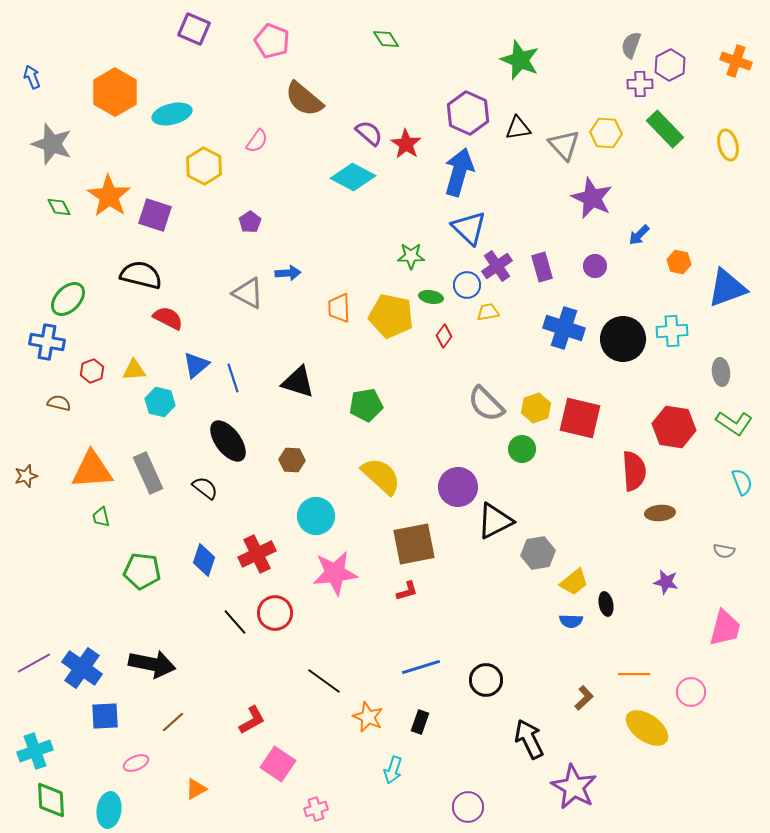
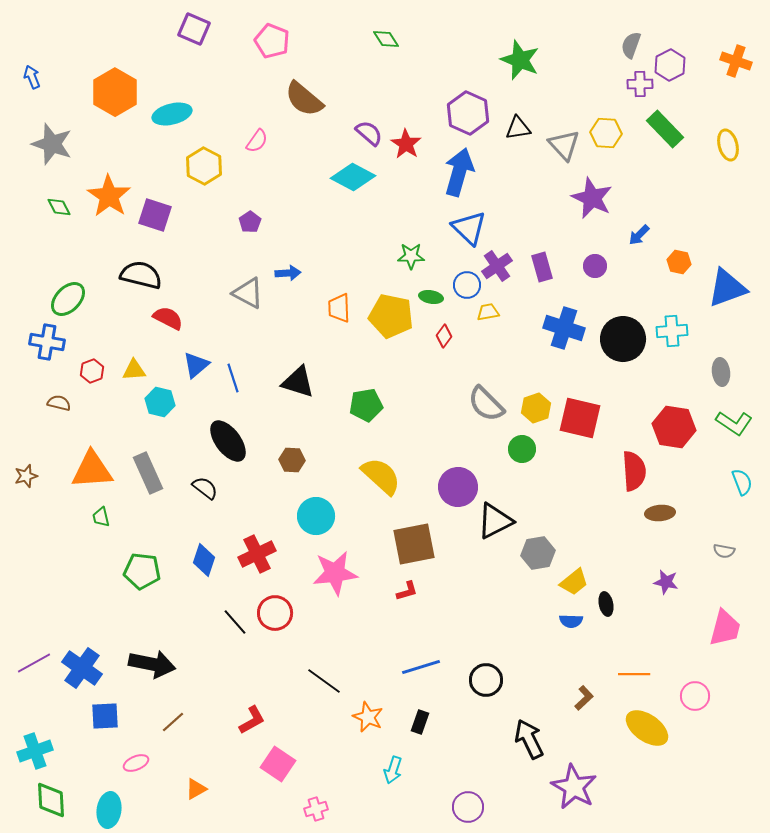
pink circle at (691, 692): moved 4 px right, 4 px down
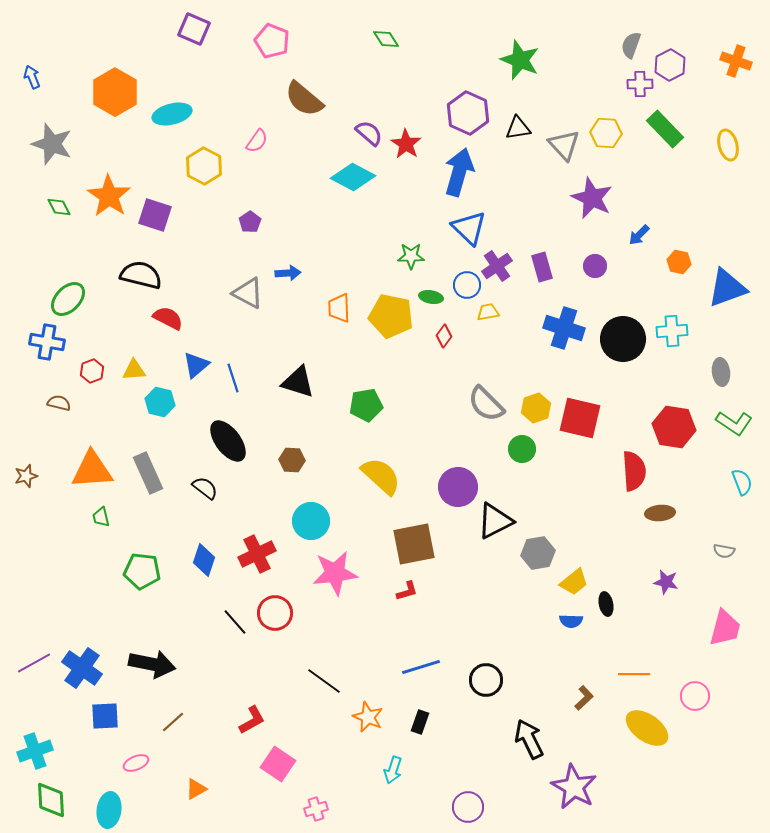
cyan circle at (316, 516): moved 5 px left, 5 px down
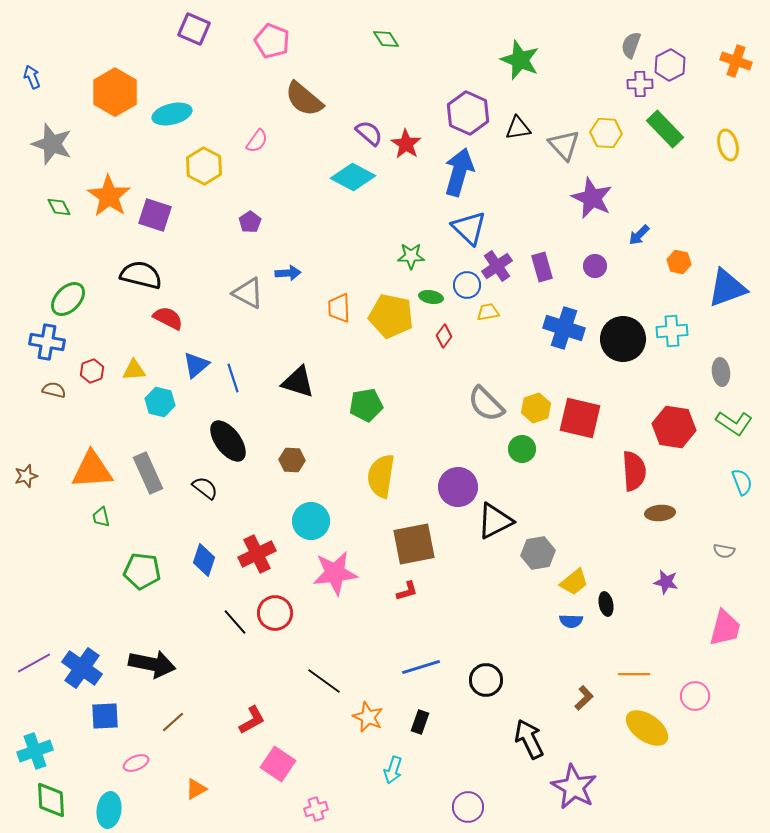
brown semicircle at (59, 403): moved 5 px left, 13 px up
yellow semicircle at (381, 476): rotated 123 degrees counterclockwise
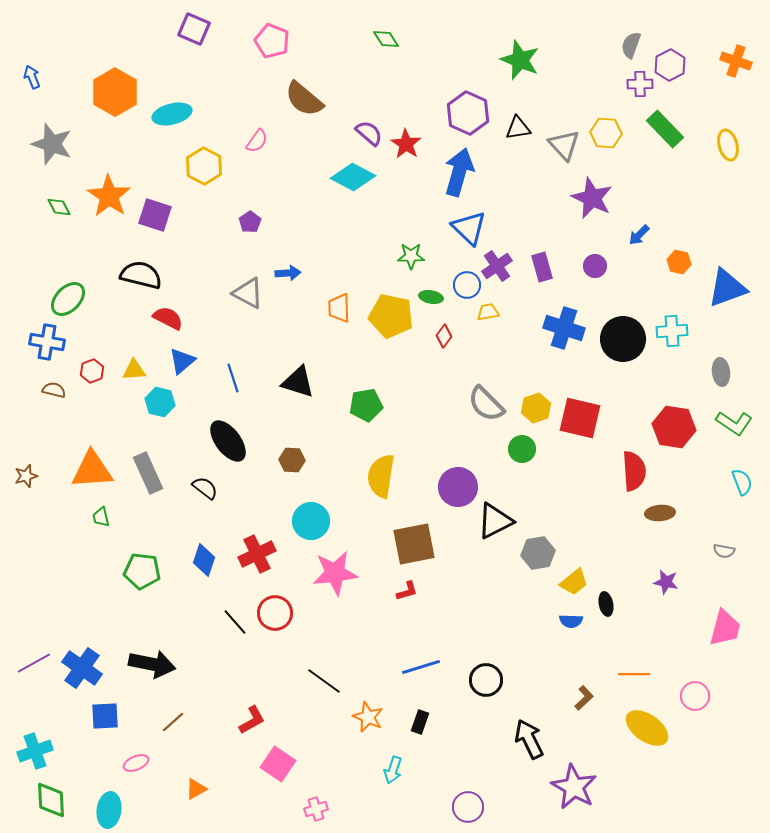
blue triangle at (196, 365): moved 14 px left, 4 px up
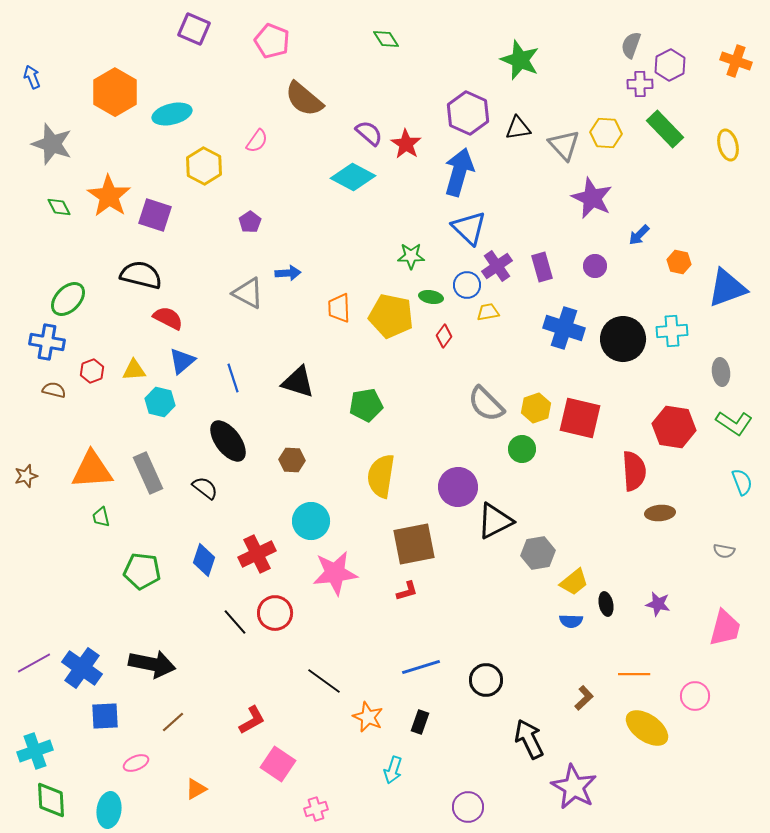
purple star at (666, 582): moved 8 px left, 22 px down
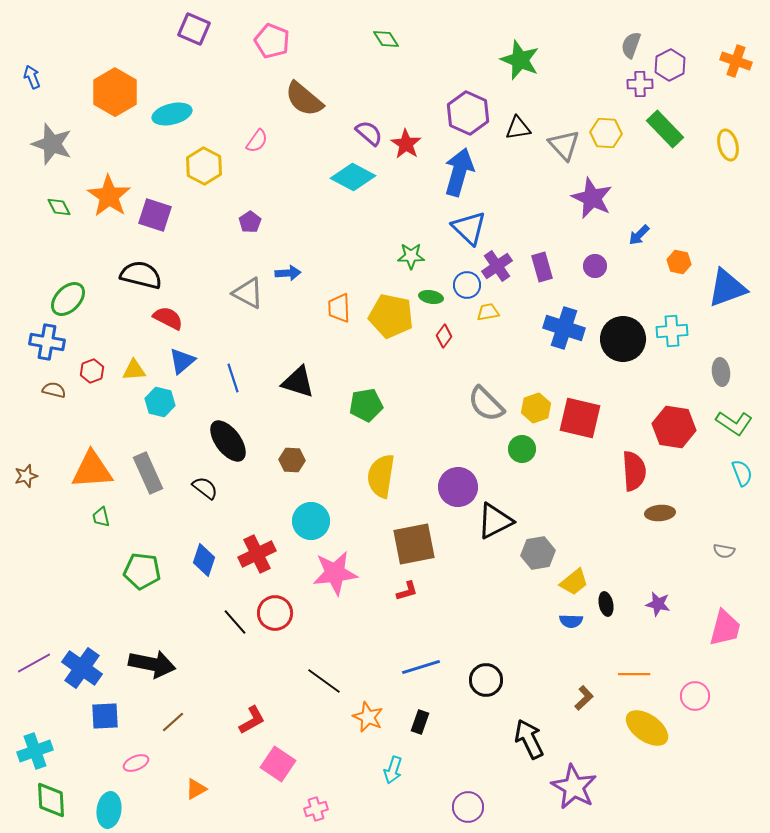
cyan semicircle at (742, 482): moved 9 px up
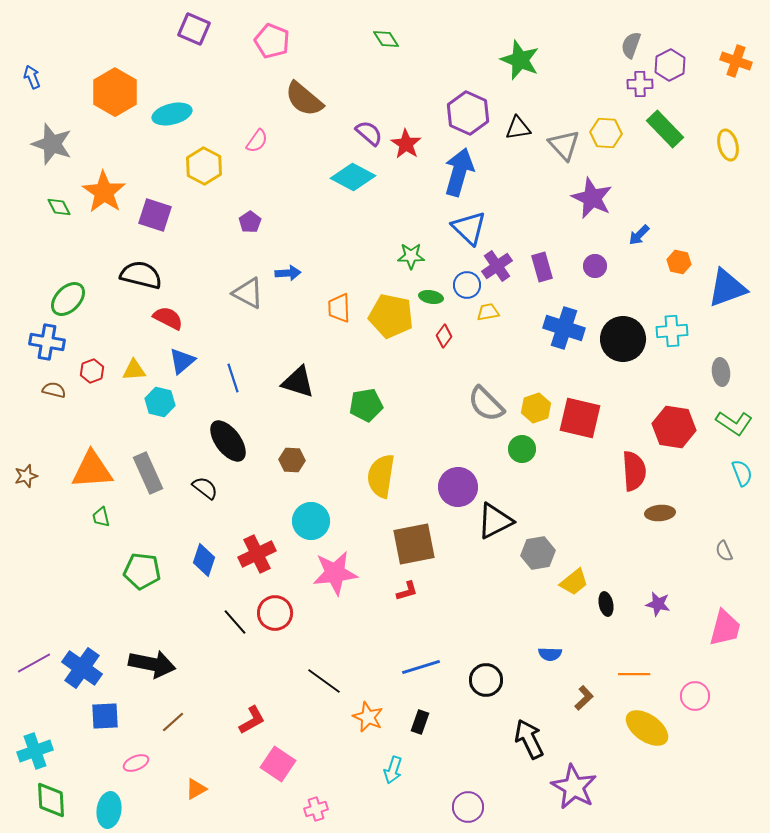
orange star at (109, 196): moved 5 px left, 4 px up
gray semicircle at (724, 551): rotated 55 degrees clockwise
blue semicircle at (571, 621): moved 21 px left, 33 px down
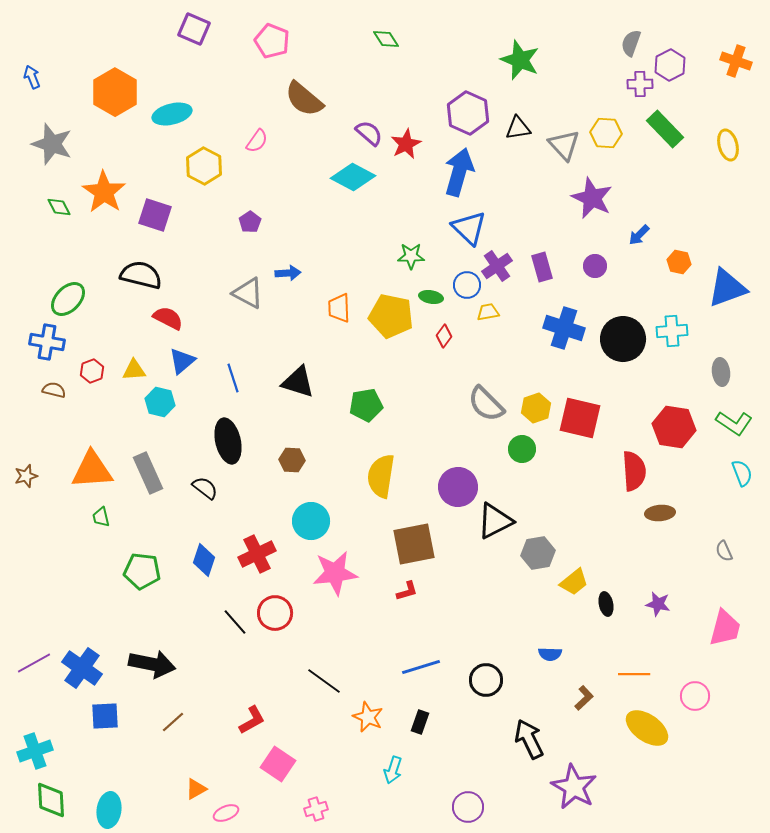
gray semicircle at (631, 45): moved 2 px up
red star at (406, 144): rotated 12 degrees clockwise
black ellipse at (228, 441): rotated 24 degrees clockwise
pink ellipse at (136, 763): moved 90 px right, 50 px down
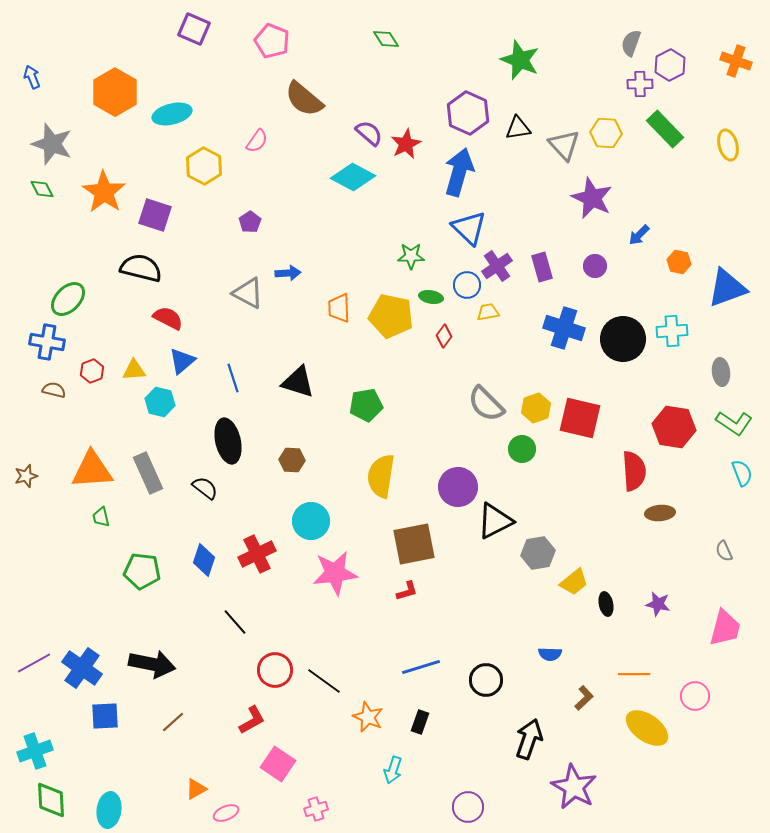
green diamond at (59, 207): moved 17 px left, 18 px up
black semicircle at (141, 275): moved 7 px up
red circle at (275, 613): moved 57 px down
black arrow at (529, 739): rotated 45 degrees clockwise
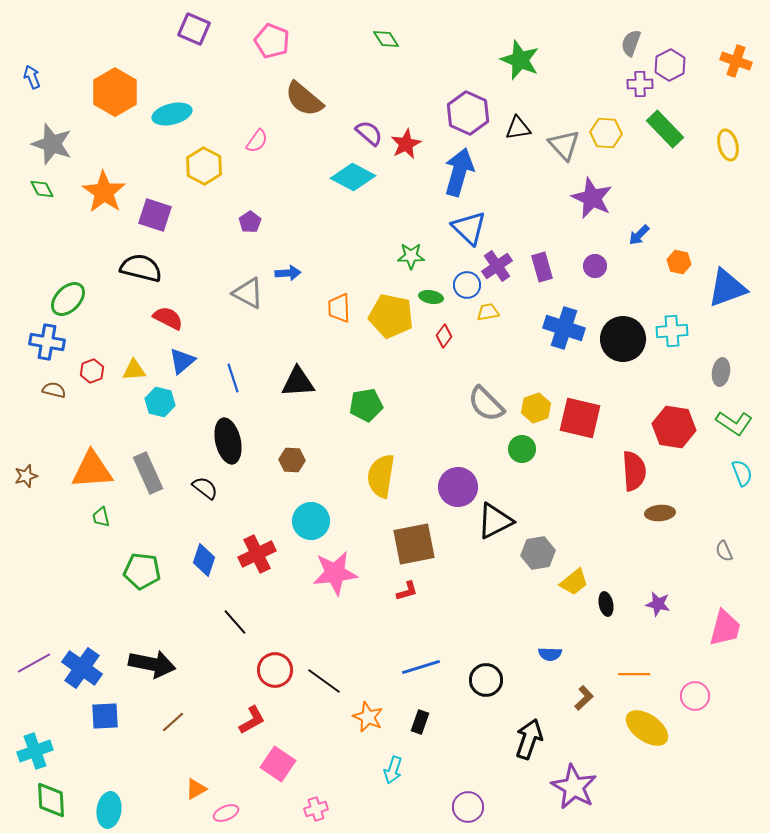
gray ellipse at (721, 372): rotated 16 degrees clockwise
black triangle at (298, 382): rotated 21 degrees counterclockwise
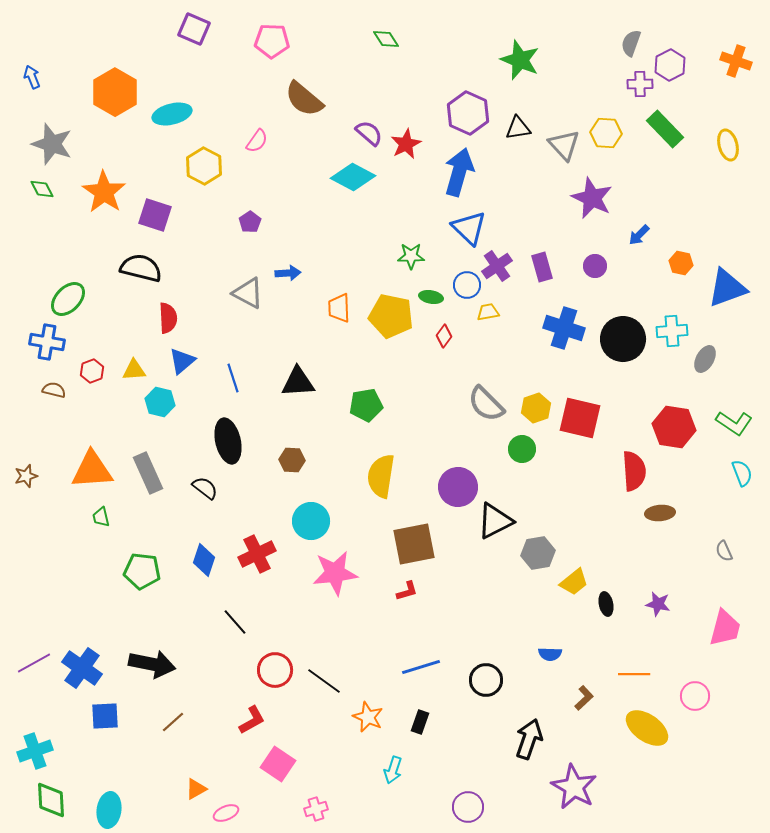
pink pentagon at (272, 41): rotated 20 degrees counterclockwise
orange hexagon at (679, 262): moved 2 px right, 1 px down
red semicircle at (168, 318): rotated 60 degrees clockwise
gray ellipse at (721, 372): moved 16 px left, 13 px up; rotated 20 degrees clockwise
